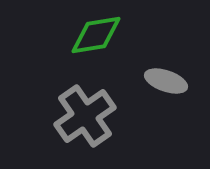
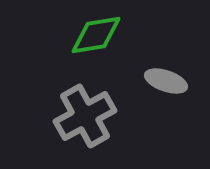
gray cross: rotated 6 degrees clockwise
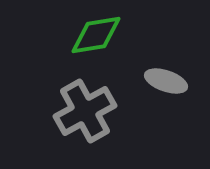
gray cross: moved 5 px up
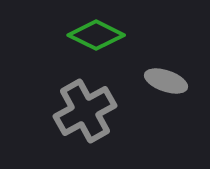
green diamond: rotated 36 degrees clockwise
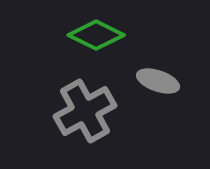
gray ellipse: moved 8 px left
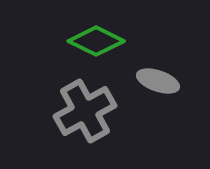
green diamond: moved 6 px down
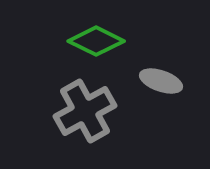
gray ellipse: moved 3 px right
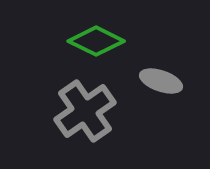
gray cross: rotated 6 degrees counterclockwise
